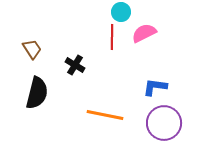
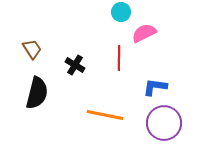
red line: moved 7 px right, 21 px down
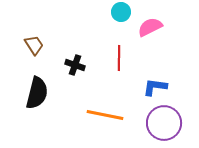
pink semicircle: moved 6 px right, 6 px up
brown trapezoid: moved 2 px right, 4 px up
black cross: rotated 12 degrees counterclockwise
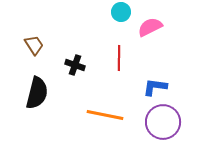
purple circle: moved 1 px left, 1 px up
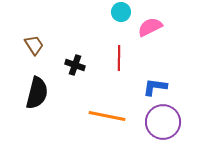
orange line: moved 2 px right, 1 px down
